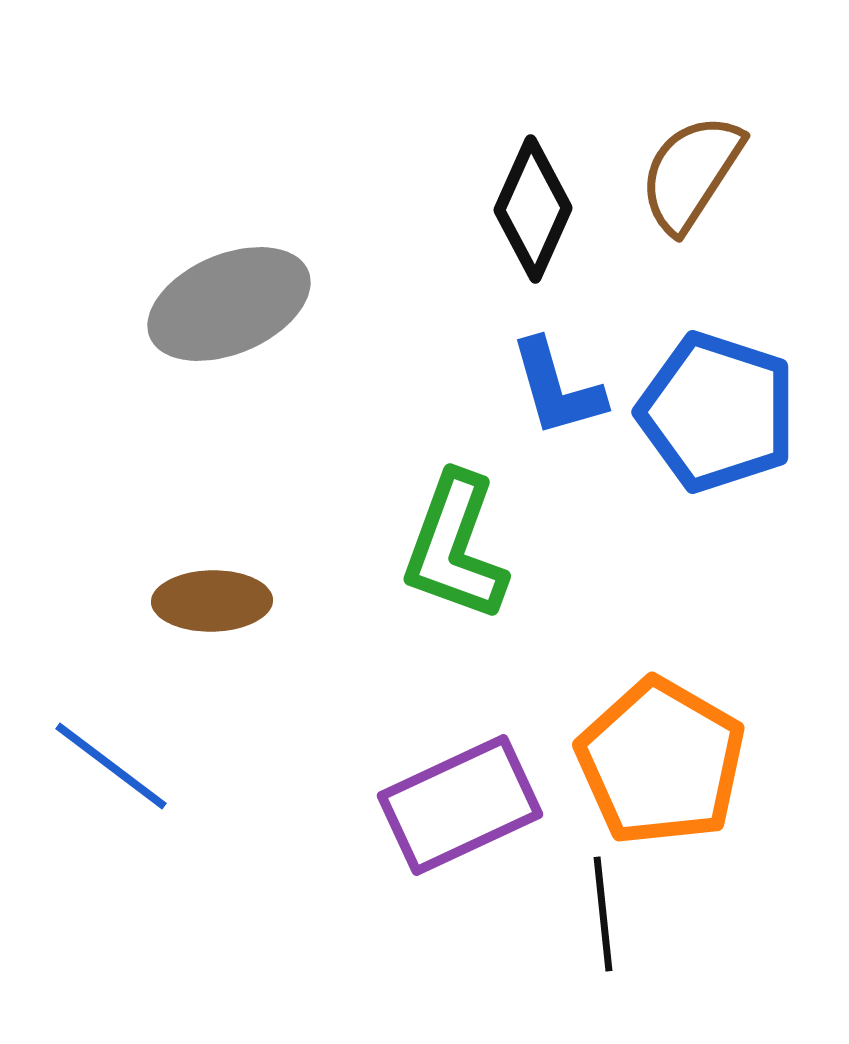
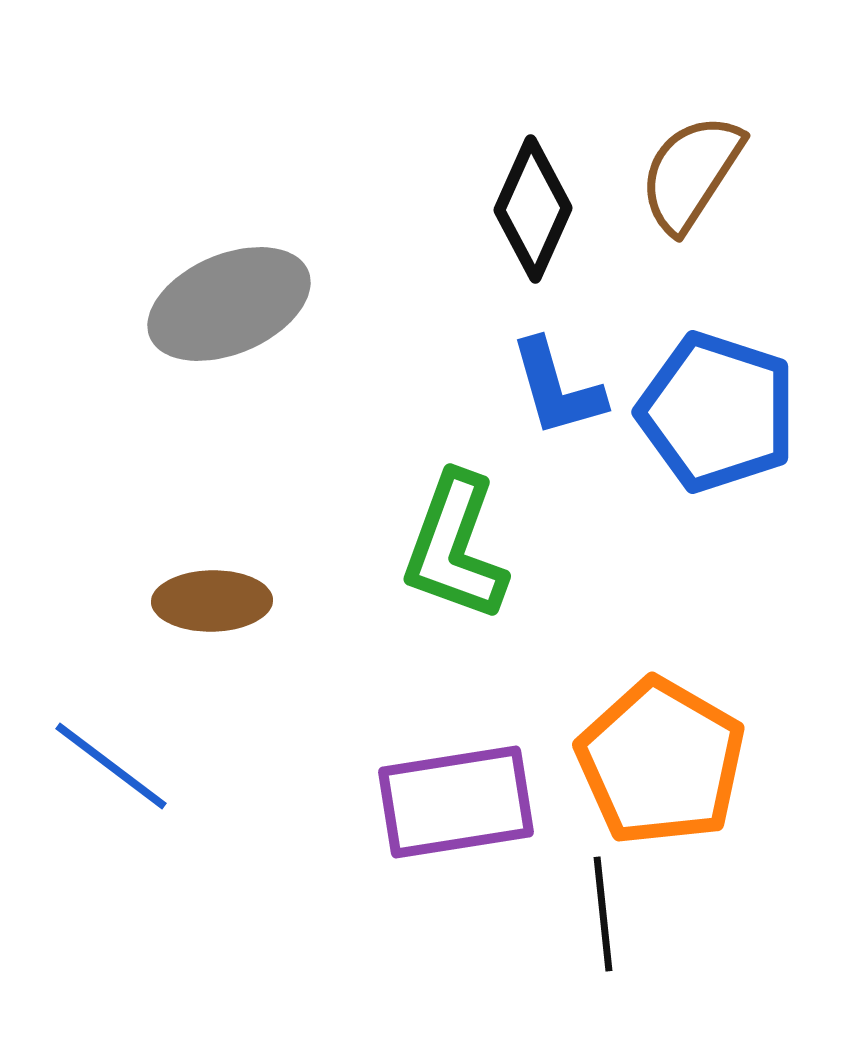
purple rectangle: moved 4 px left, 3 px up; rotated 16 degrees clockwise
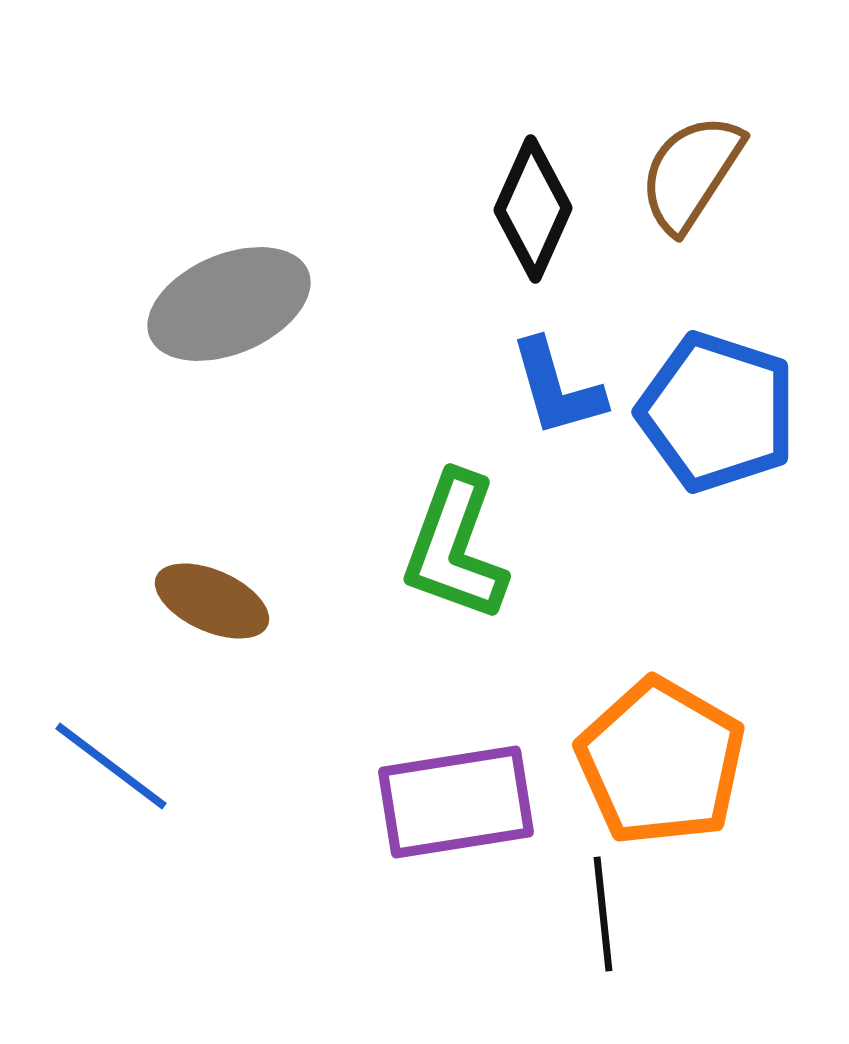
brown ellipse: rotated 25 degrees clockwise
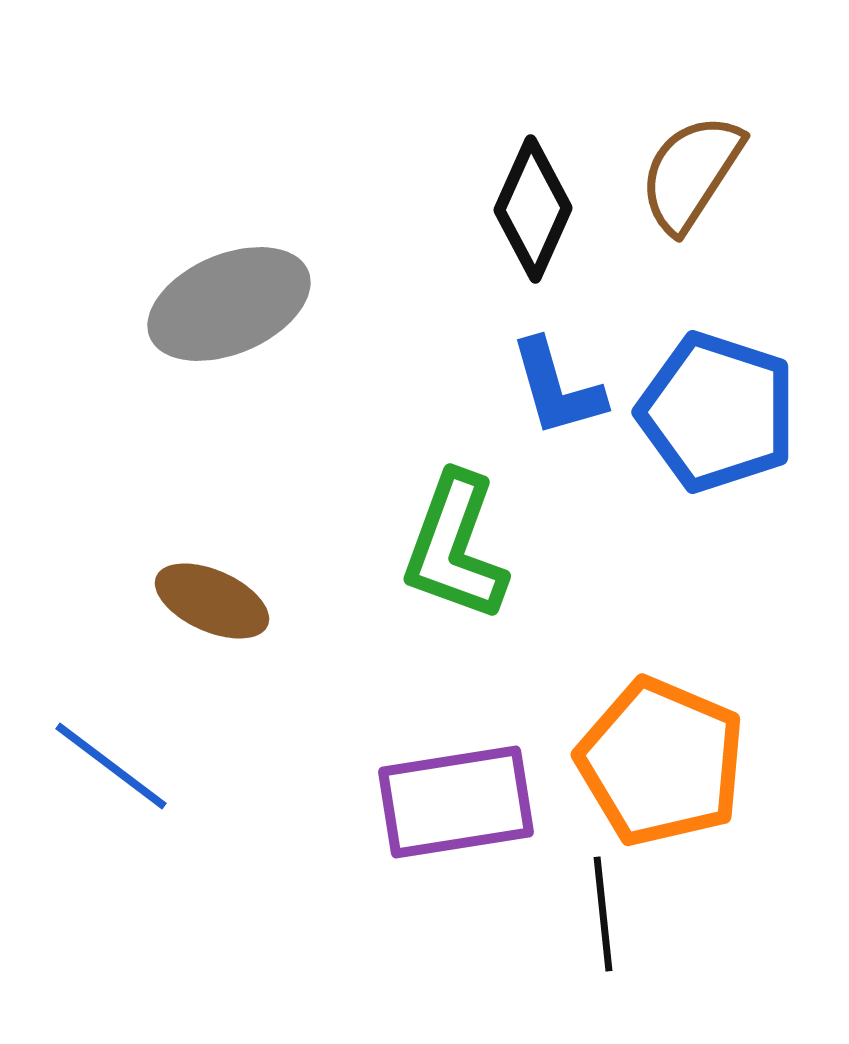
orange pentagon: rotated 7 degrees counterclockwise
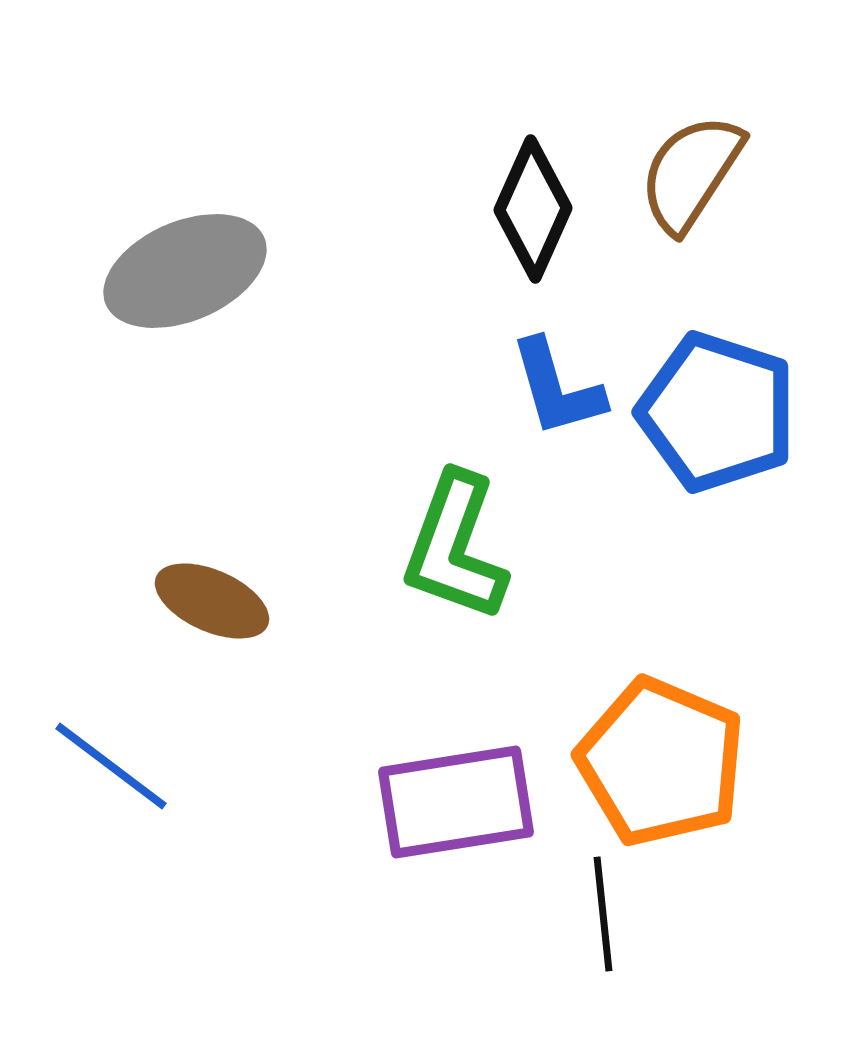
gray ellipse: moved 44 px left, 33 px up
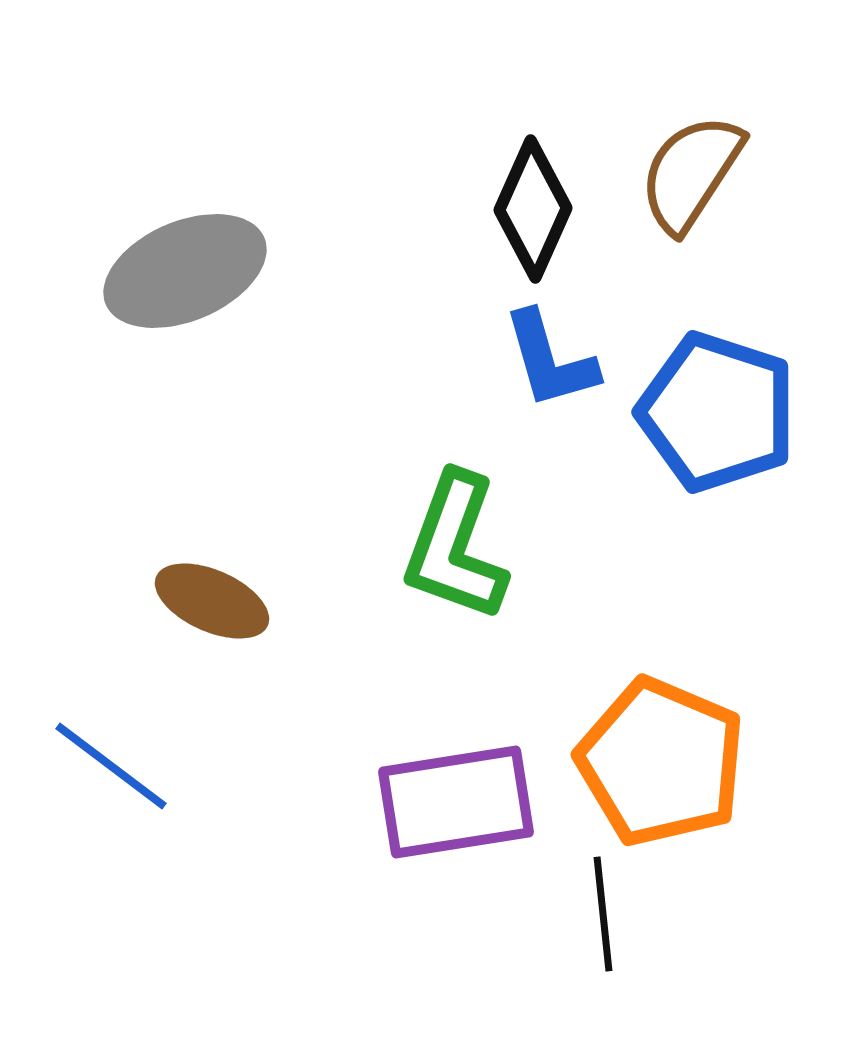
blue L-shape: moved 7 px left, 28 px up
